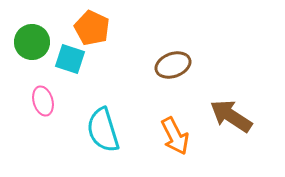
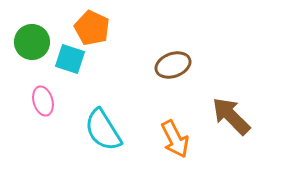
brown arrow: rotated 12 degrees clockwise
cyan semicircle: rotated 15 degrees counterclockwise
orange arrow: moved 3 px down
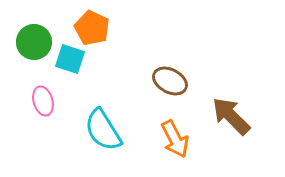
green circle: moved 2 px right
brown ellipse: moved 3 px left, 16 px down; rotated 48 degrees clockwise
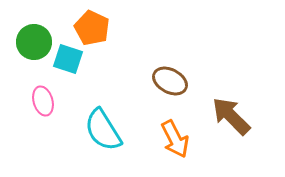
cyan square: moved 2 px left
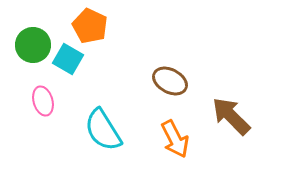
orange pentagon: moved 2 px left, 2 px up
green circle: moved 1 px left, 3 px down
cyan square: rotated 12 degrees clockwise
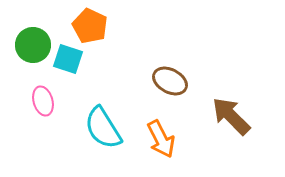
cyan square: rotated 12 degrees counterclockwise
cyan semicircle: moved 2 px up
orange arrow: moved 14 px left
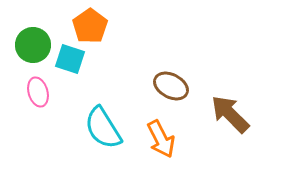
orange pentagon: rotated 12 degrees clockwise
cyan square: moved 2 px right
brown ellipse: moved 1 px right, 5 px down
pink ellipse: moved 5 px left, 9 px up
brown arrow: moved 1 px left, 2 px up
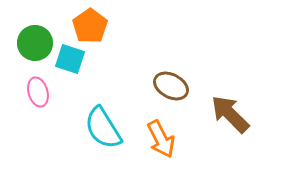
green circle: moved 2 px right, 2 px up
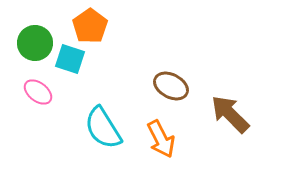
pink ellipse: rotated 36 degrees counterclockwise
